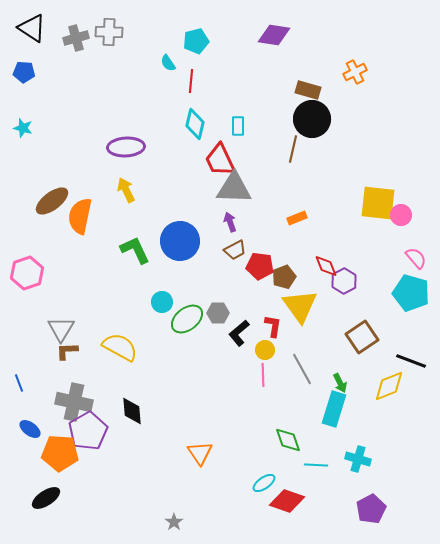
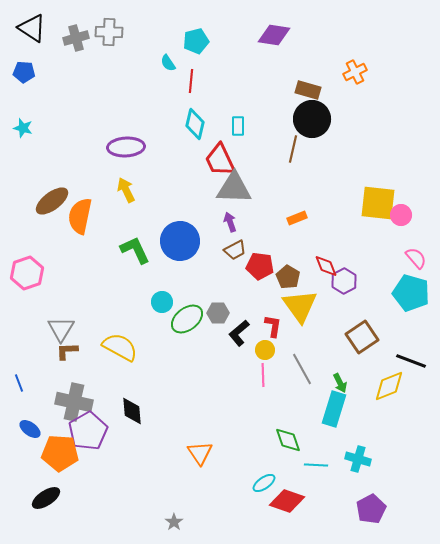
brown pentagon at (284, 277): moved 4 px right; rotated 20 degrees counterclockwise
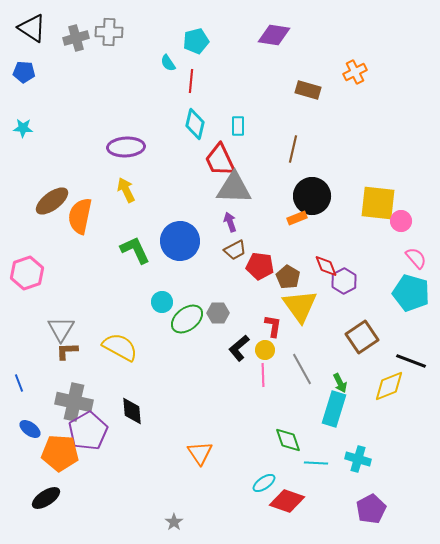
black circle at (312, 119): moved 77 px down
cyan star at (23, 128): rotated 12 degrees counterclockwise
pink circle at (401, 215): moved 6 px down
black L-shape at (239, 333): moved 15 px down
cyan line at (316, 465): moved 2 px up
